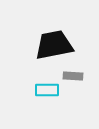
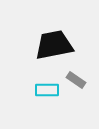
gray rectangle: moved 3 px right, 4 px down; rotated 30 degrees clockwise
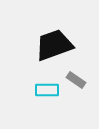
black trapezoid: rotated 9 degrees counterclockwise
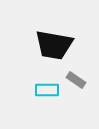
black trapezoid: rotated 150 degrees counterclockwise
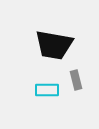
gray rectangle: rotated 42 degrees clockwise
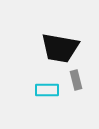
black trapezoid: moved 6 px right, 3 px down
